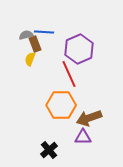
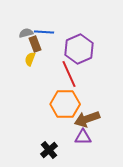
gray semicircle: moved 2 px up
orange hexagon: moved 4 px right, 1 px up
brown arrow: moved 2 px left, 1 px down
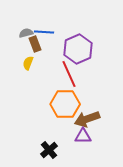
purple hexagon: moved 1 px left
yellow semicircle: moved 2 px left, 4 px down
purple triangle: moved 1 px up
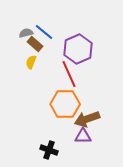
blue line: rotated 36 degrees clockwise
brown rectangle: rotated 28 degrees counterclockwise
yellow semicircle: moved 3 px right, 1 px up
black cross: rotated 30 degrees counterclockwise
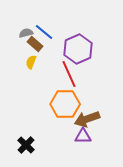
black cross: moved 23 px left, 5 px up; rotated 24 degrees clockwise
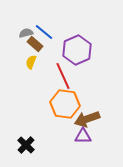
purple hexagon: moved 1 px left, 1 px down
red line: moved 6 px left, 2 px down
orange hexagon: rotated 8 degrees clockwise
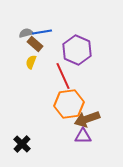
blue line: moved 2 px left; rotated 48 degrees counterclockwise
purple hexagon: rotated 12 degrees counterclockwise
orange hexagon: moved 4 px right; rotated 16 degrees counterclockwise
black cross: moved 4 px left, 1 px up
